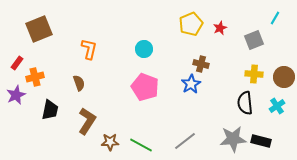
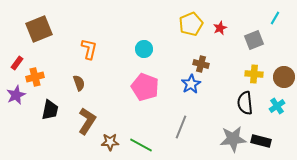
gray line: moved 4 px left, 14 px up; rotated 30 degrees counterclockwise
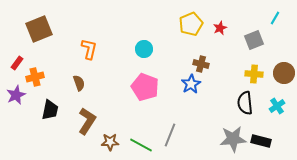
brown circle: moved 4 px up
gray line: moved 11 px left, 8 px down
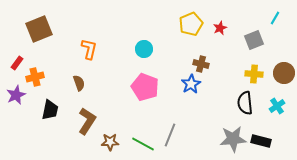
green line: moved 2 px right, 1 px up
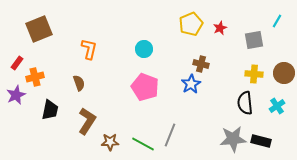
cyan line: moved 2 px right, 3 px down
gray square: rotated 12 degrees clockwise
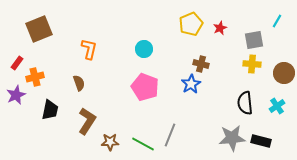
yellow cross: moved 2 px left, 10 px up
gray star: moved 1 px left, 1 px up
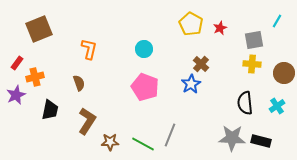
yellow pentagon: rotated 20 degrees counterclockwise
brown cross: rotated 28 degrees clockwise
gray star: rotated 8 degrees clockwise
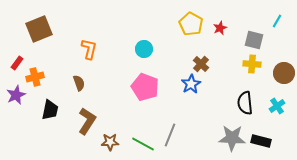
gray square: rotated 24 degrees clockwise
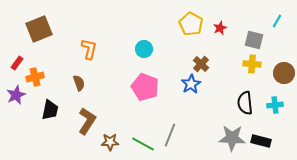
cyan cross: moved 2 px left, 1 px up; rotated 28 degrees clockwise
